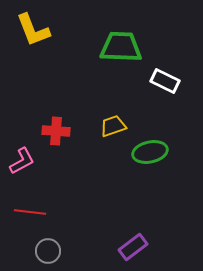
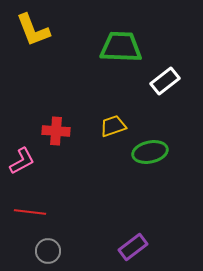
white rectangle: rotated 64 degrees counterclockwise
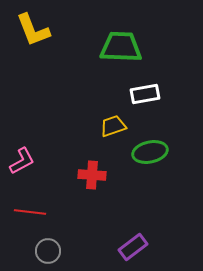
white rectangle: moved 20 px left, 13 px down; rotated 28 degrees clockwise
red cross: moved 36 px right, 44 px down
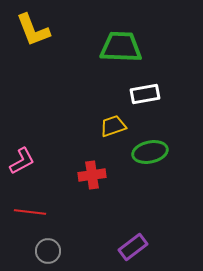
red cross: rotated 12 degrees counterclockwise
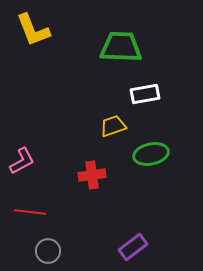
green ellipse: moved 1 px right, 2 px down
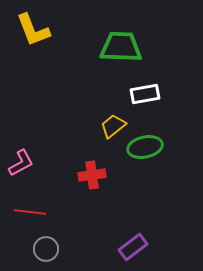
yellow trapezoid: rotated 20 degrees counterclockwise
green ellipse: moved 6 px left, 7 px up
pink L-shape: moved 1 px left, 2 px down
gray circle: moved 2 px left, 2 px up
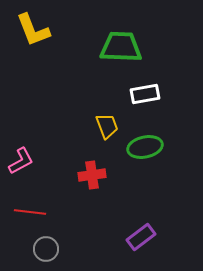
yellow trapezoid: moved 6 px left; rotated 108 degrees clockwise
pink L-shape: moved 2 px up
purple rectangle: moved 8 px right, 10 px up
